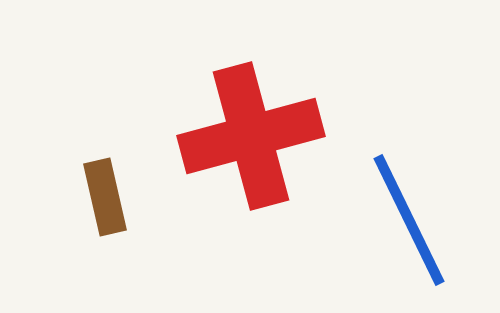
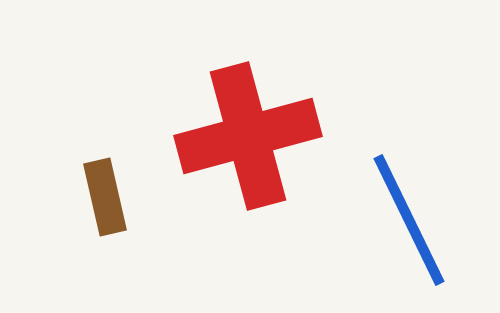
red cross: moved 3 px left
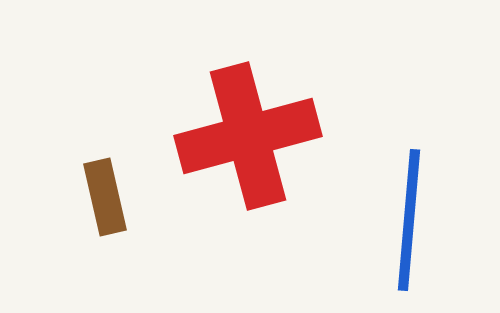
blue line: rotated 31 degrees clockwise
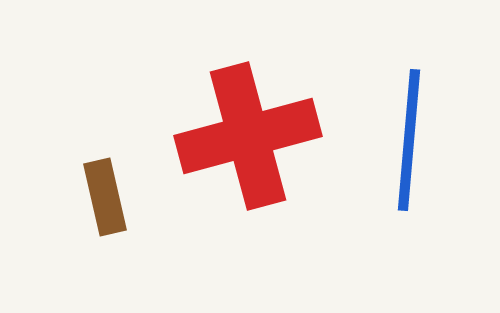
blue line: moved 80 px up
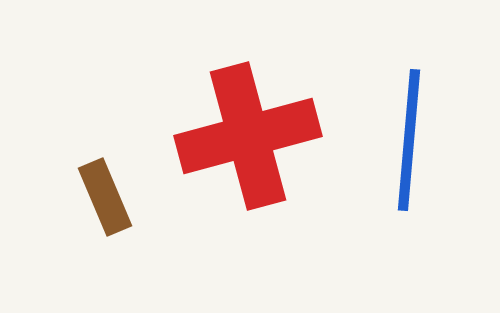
brown rectangle: rotated 10 degrees counterclockwise
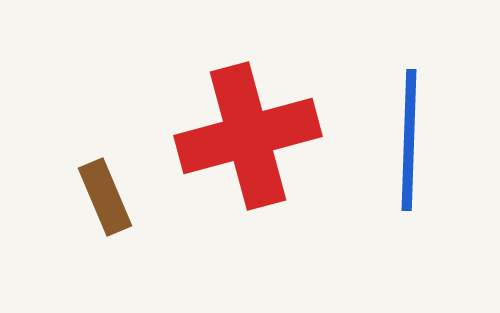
blue line: rotated 3 degrees counterclockwise
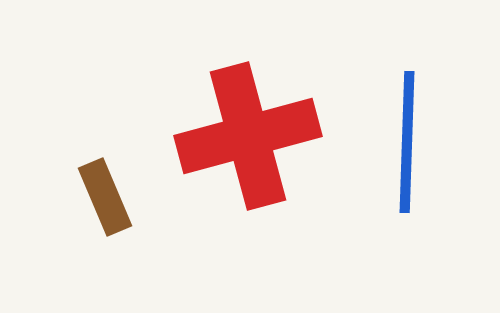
blue line: moved 2 px left, 2 px down
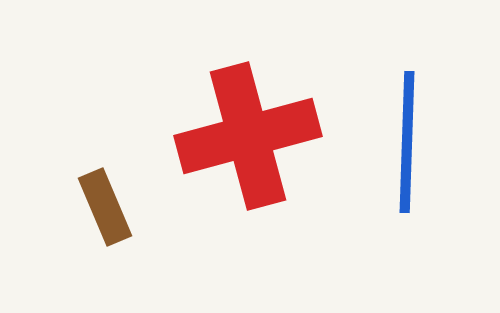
brown rectangle: moved 10 px down
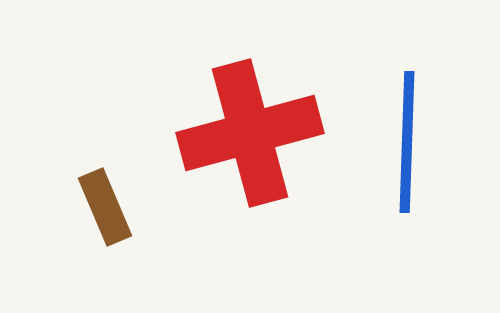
red cross: moved 2 px right, 3 px up
